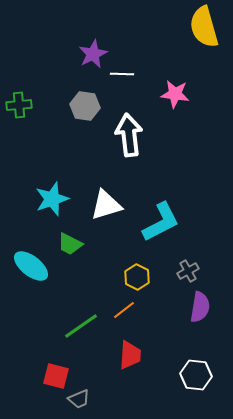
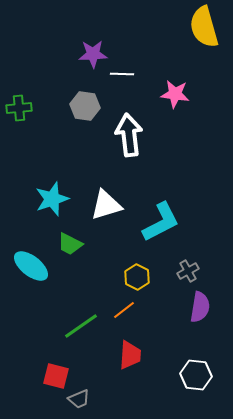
purple star: rotated 24 degrees clockwise
green cross: moved 3 px down
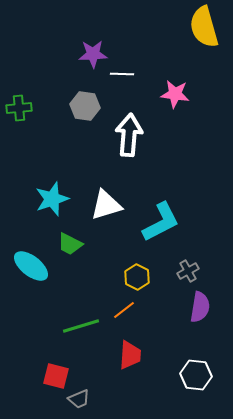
white arrow: rotated 12 degrees clockwise
green line: rotated 18 degrees clockwise
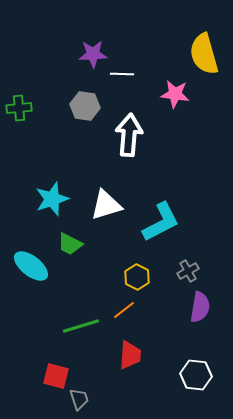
yellow semicircle: moved 27 px down
gray trapezoid: rotated 85 degrees counterclockwise
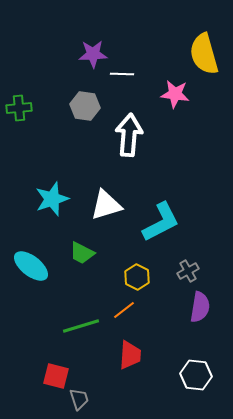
green trapezoid: moved 12 px right, 9 px down
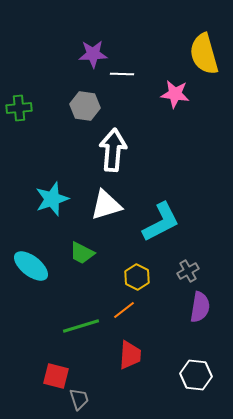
white arrow: moved 16 px left, 15 px down
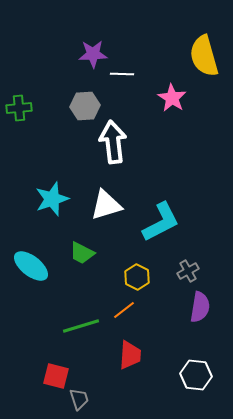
yellow semicircle: moved 2 px down
pink star: moved 3 px left, 4 px down; rotated 24 degrees clockwise
gray hexagon: rotated 12 degrees counterclockwise
white arrow: moved 8 px up; rotated 12 degrees counterclockwise
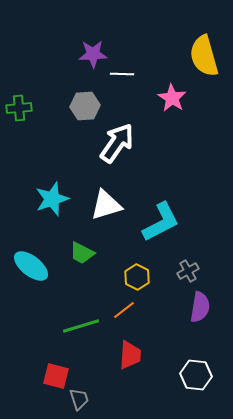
white arrow: moved 4 px right, 1 px down; rotated 42 degrees clockwise
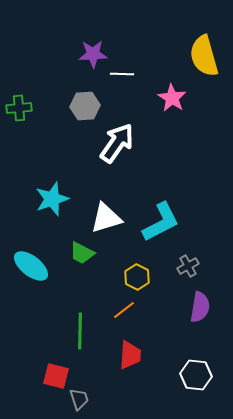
white triangle: moved 13 px down
gray cross: moved 5 px up
green line: moved 1 px left, 5 px down; rotated 72 degrees counterclockwise
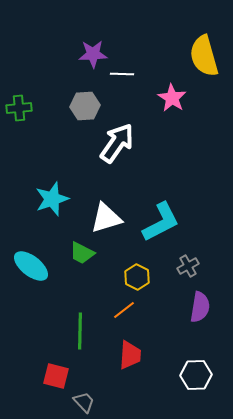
white hexagon: rotated 8 degrees counterclockwise
gray trapezoid: moved 5 px right, 3 px down; rotated 25 degrees counterclockwise
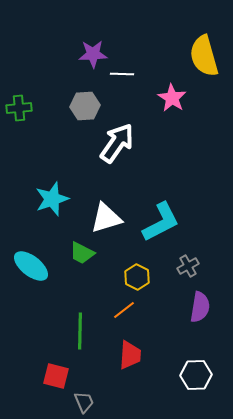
gray trapezoid: rotated 20 degrees clockwise
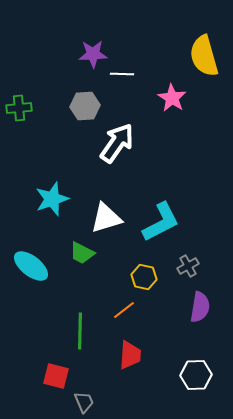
yellow hexagon: moved 7 px right; rotated 15 degrees counterclockwise
